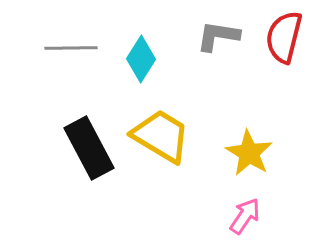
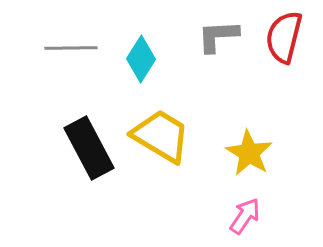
gray L-shape: rotated 12 degrees counterclockwise
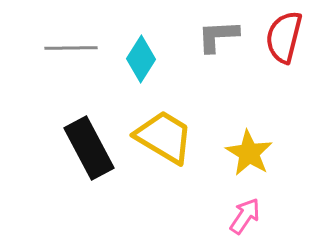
yellow trapezoid: moved 3 px right, 1 px down
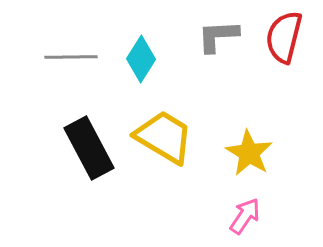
gray line: moved 9 px down
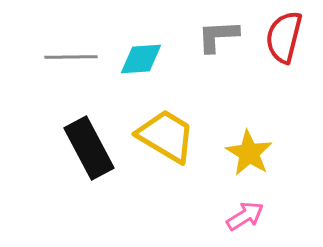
cyan diamond: rotated 54 degrees clockwise
yellow trapezoid: moved 2 px right, 1 px up
pink arrow: rotated 24 degrees clockwise
